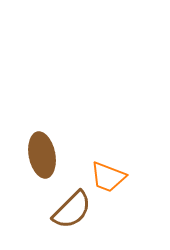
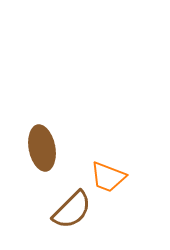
brown ellipse: moved 7 px up
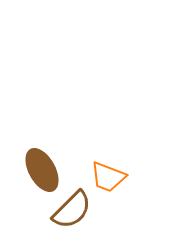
brown ellipse: moved 22 px down; rotated 18 degrees counterclockwise
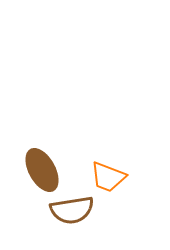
brown semicircle: rotated 36 degrees clockwise
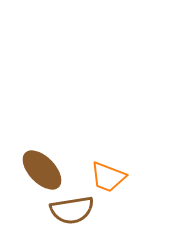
brown ellipse: rotated 15 degrees counterclockwise
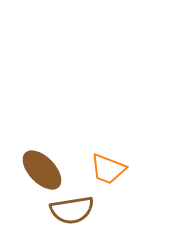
orange trapezoid: moved 8 px up
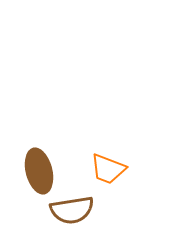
brown ellipse: moved 3 px left, 1 px down; rotated 30 degrees clockwise
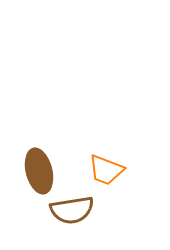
orange trapezoid: moved 2 px left, 1 px down
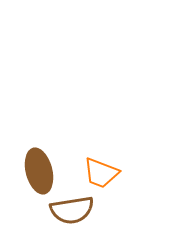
orange trapezoid: moved 5 px left, 3 px down
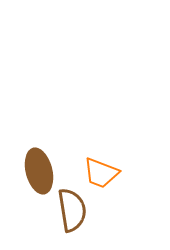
brown semicircle: rotated 90 degrees counterclockwise
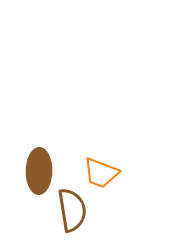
brown ellipse: rotated 15 degrees clockwise
